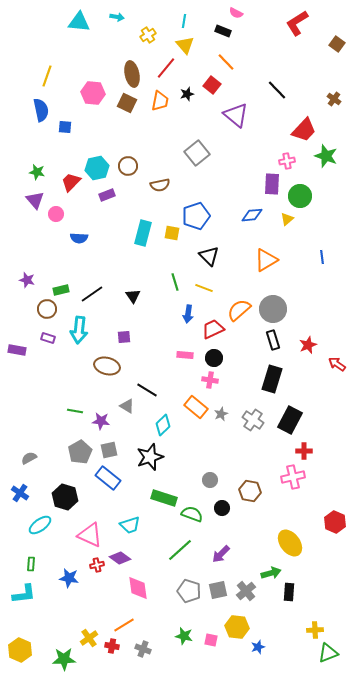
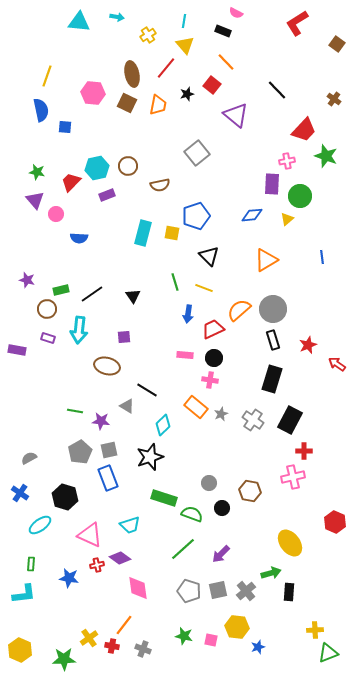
orange trapezoid at (160, 101): moved 2 px left, 4 px down
blue rectangle at (108, 478): rotated 30 degrees clockwise
gray circle at (210, 480): moved 1 px left, 3 px down
green line at (180, 550): moved 3 px right, 1 px up
orange line at (124, 625): rotated 20 degrees counterclockwise
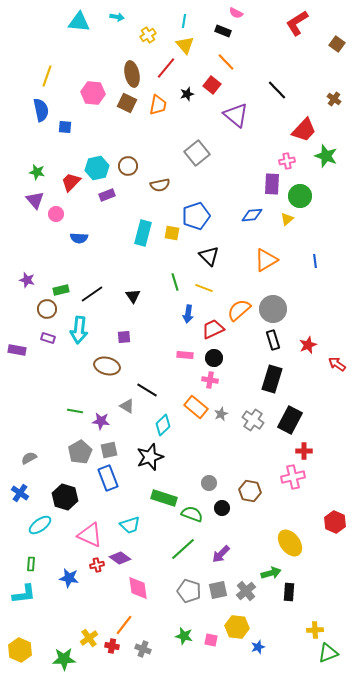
blue line at (322, 257): moved 7 px left, 4 px down
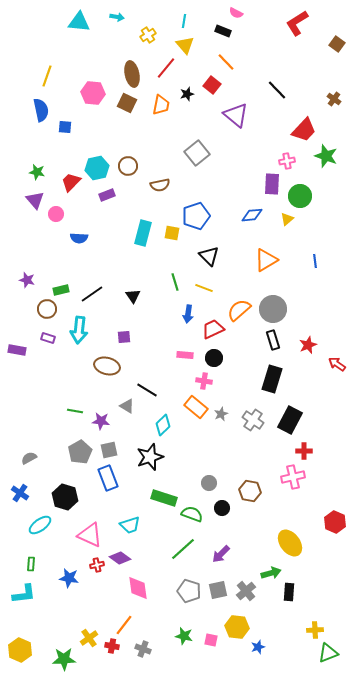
orange trapezoid at (158, 105): moved 3 px right
pink cross at (210, 380): moved 6 px left, 1 px down
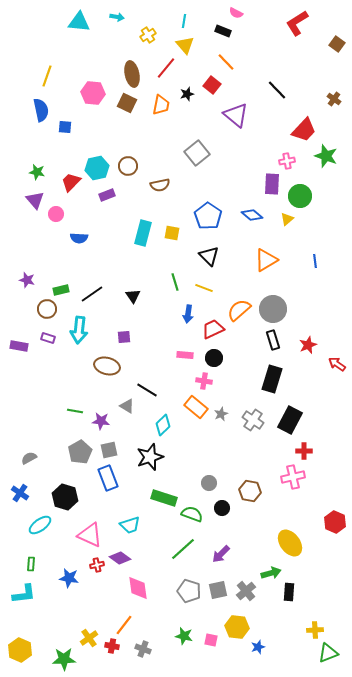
blue diamond at (252, 215): rotated 45 degrees clockwise
blue pentagon at (196, 216): moved 12 px right; rotated 20 degrees counterclockwise
purple rectangle at (17, 350): moved 2 px right, 4 px up
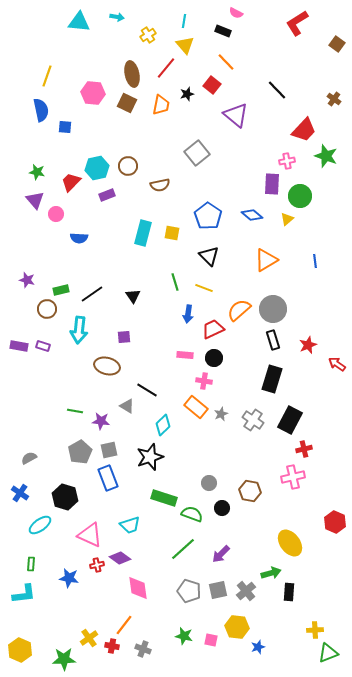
purple rectangle at (48, 338): moved 5 px left, 8 px down
red cross at (304, 451): moved 2 px up; rotated 14 degrees counterclockwise
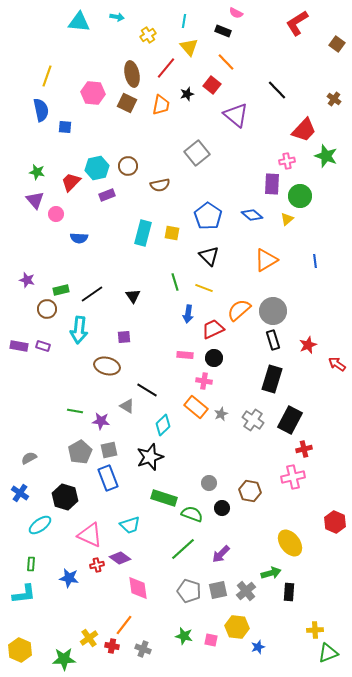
yellow triangle at (185, 45): moved 4 px right, 2 px down
gray circle at (273, 309): moved 2 px down
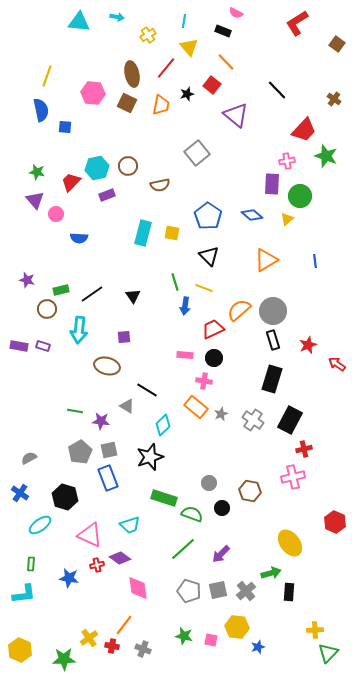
blue arrow at (188, 314): moved 3 px left, 8 px up
green triangle at (328, 653): rotated 25 degrees counterclockwise
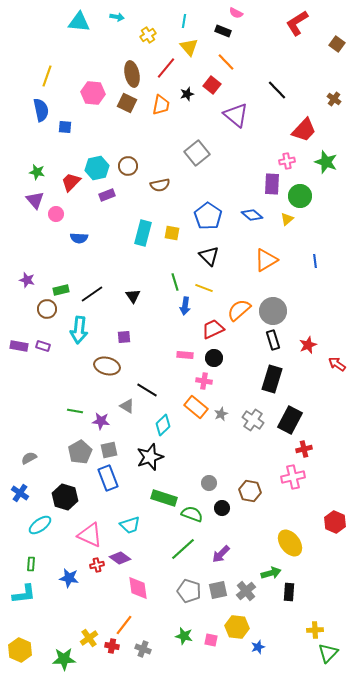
green star at (326, 156): moved 6 px down
